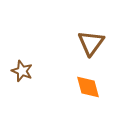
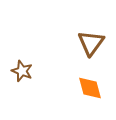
orange diamond: moved 2 px right, 1 px down
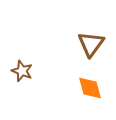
brown triangle: moved 1 px down
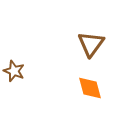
brown star: moved 8 px left
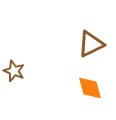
brown triangle: rotated 28 degrees clockwise
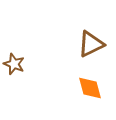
brown star: moved 7 px up
